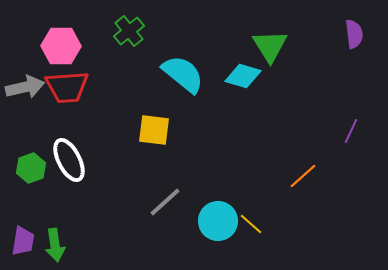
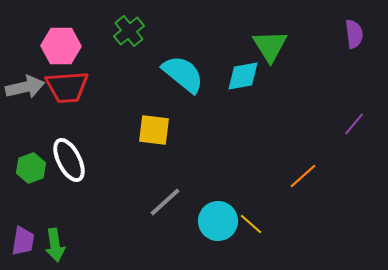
cyan diamond: rotated 27 degrees counterclockwise
purple line: moved 3 px right, 7 px up; rotated 15 degrees clockwise
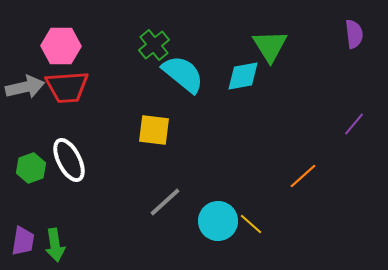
green cross: moved 25 px right, 14 px down
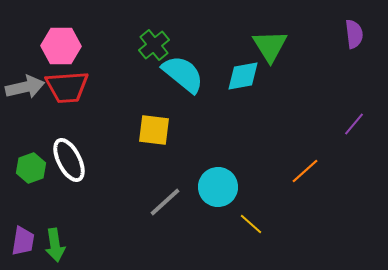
orange line: moved 2 px right, 5 px up
cyan circle: moved 34 px up
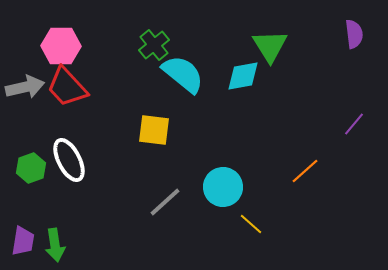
red trapezoid: rotated 51 degrees clockwise
cyan circle: moved 5 px right
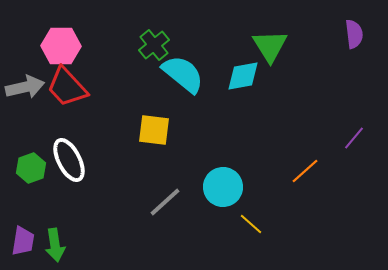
purple line: moved 14 px down
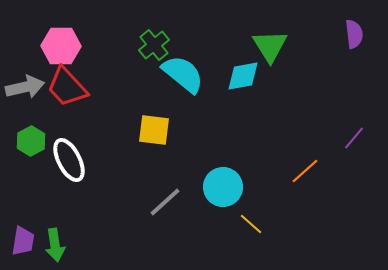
green hexagon: moved 27 px up; rotated 8 degrees counterclockwise
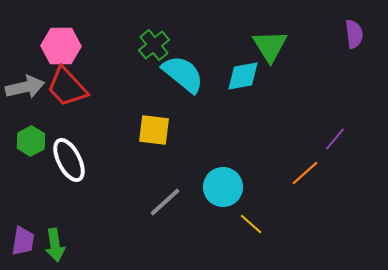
purple line: moved 19 px left, 1 px down
orange line: moved 2 px down
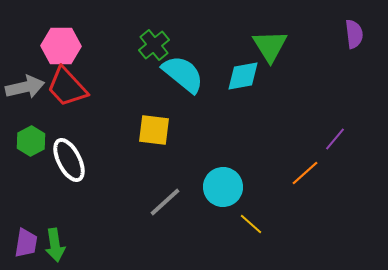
purple trapezoid: moved 3 px right, 2 px down
